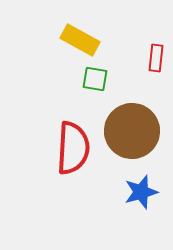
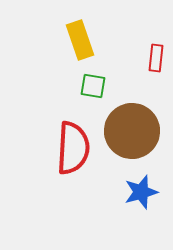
yellow rectangle: rotated 42 degrees clockwise
green square: moved 2 px left, 7 px down
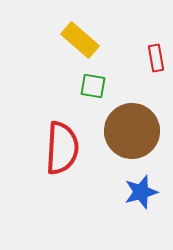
yellow rectangle: rotated 30 degrees counterclockwise
red rectangle: rotated 16 degrees counterclockwise
red semicircle: moved 11 px left
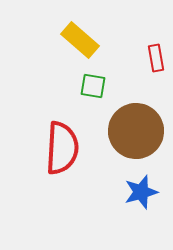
brown circle: moved 4 px right
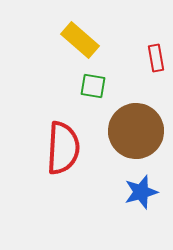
red semicircle: moved 1 px right
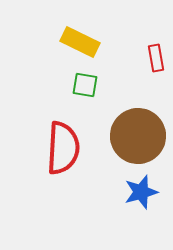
yellow rectangle: moved 2 px down; rotated 15 degrees counterclockwise
green square: moved 8 px left, 1 px up
brown circle: moved 2 px right, 5 px down
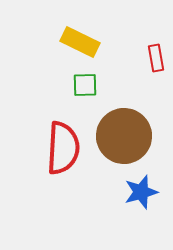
green square: rotated 12 degrees counterclockwise
brown circle: moved 14 px left
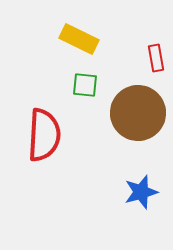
yellow rectangle: moved 1 px left, 3 px up
green square: rotated 8 degrees clockwise
brown circle: moved 14 px right, 23 px up
red semicircle: moved 19 px left, 13 px up
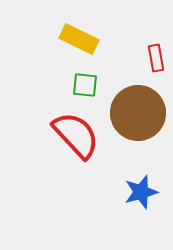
red semicircle: moved 32 px right; rotated 46 degrees counterclockwise
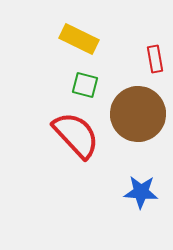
red rectangle: moved 1 px left, 1 px down
green square: rotated 8 degrees clockwise
brown circle: moved 1 px down
blue star: rotated 20 degrees clockwise
